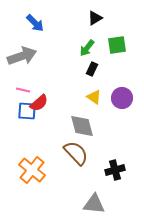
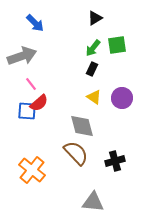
green arrow: moved 6 px right
pink line: moved 8 px right, 6 px up; rotated 40 degrees clockwise
black cross: moved 9 px up
gray triangle: moved 1 px left, 2 px up
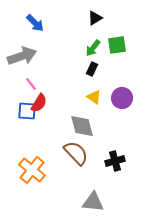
red semicircle: rotated 18 degrees counterclockwise
